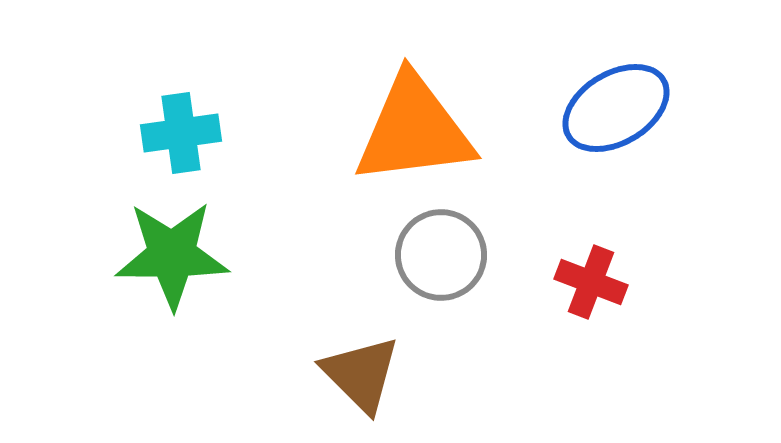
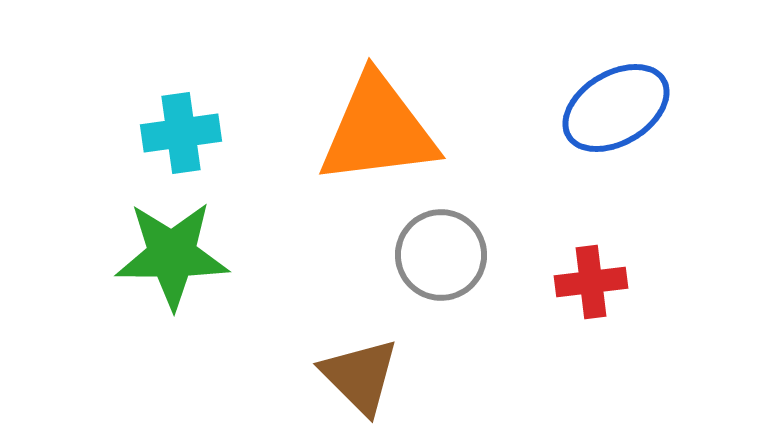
orange triangle: moved 36 px left
red cross: rotated 28 degrees counterclockwise
brown triangle: moved 1 px left, 2 px down
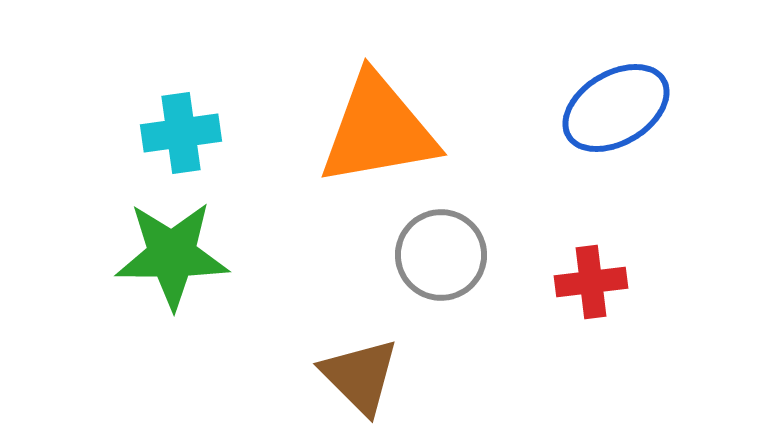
orange triangle: rotated 3 degrees counterclockwise
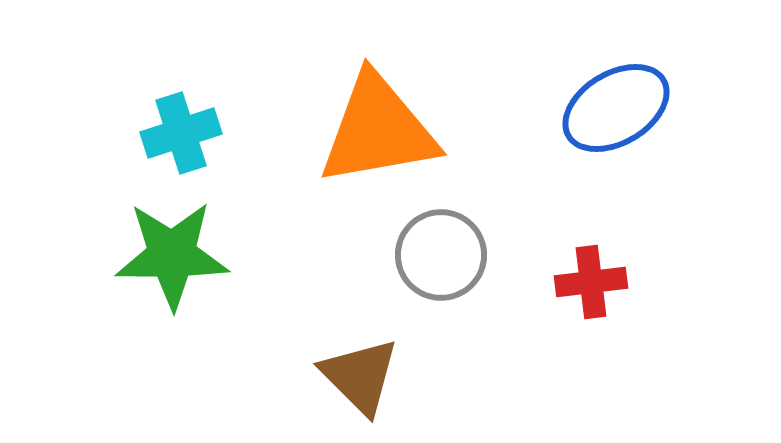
cyan cross: rotated 10 degrees counterclockwise
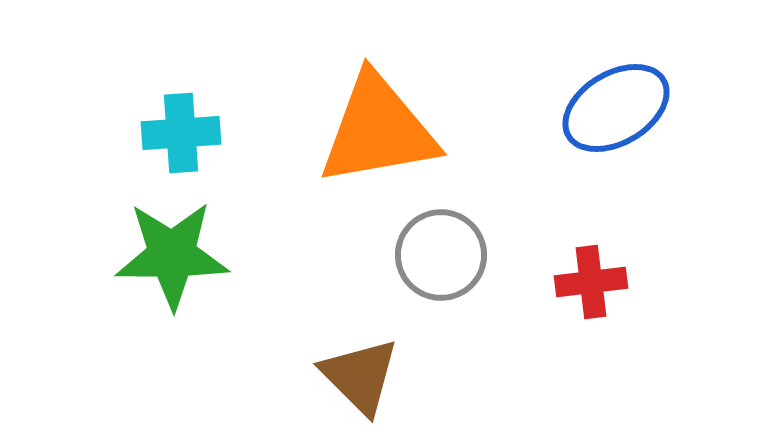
cyan cross: rotated 14 degrees clockwise
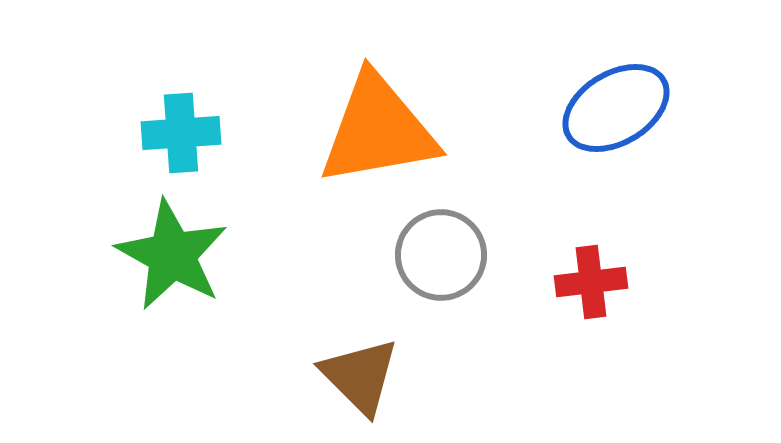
green star: rotated 29 degrees clockwise
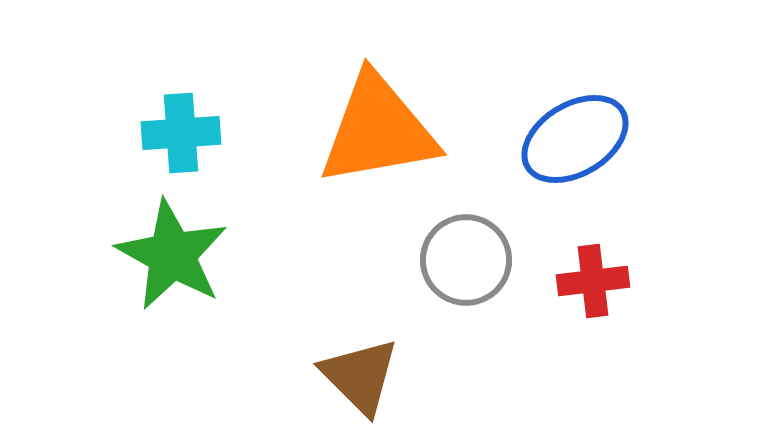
blue ellipse: moved 41 px left, 31 px down
gray circle: moved 25 px right, 5 px down
red cross: moved 2 px right, 1 px up
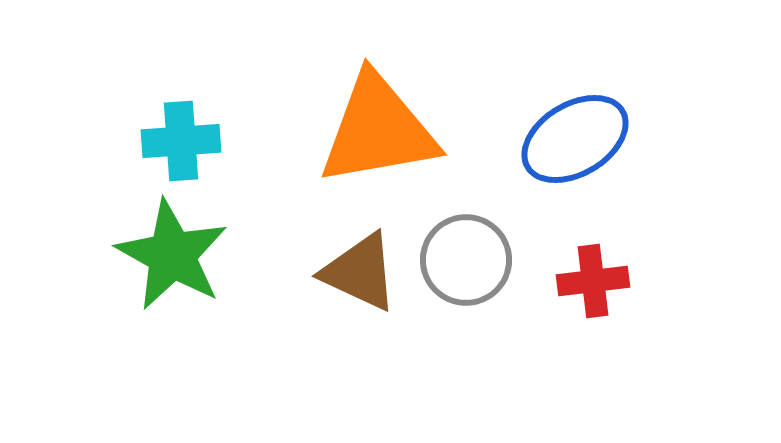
cyan cross: moved 8 px down
brown triangle: moved 104 px up; rotated 20 degrees counterclockwise
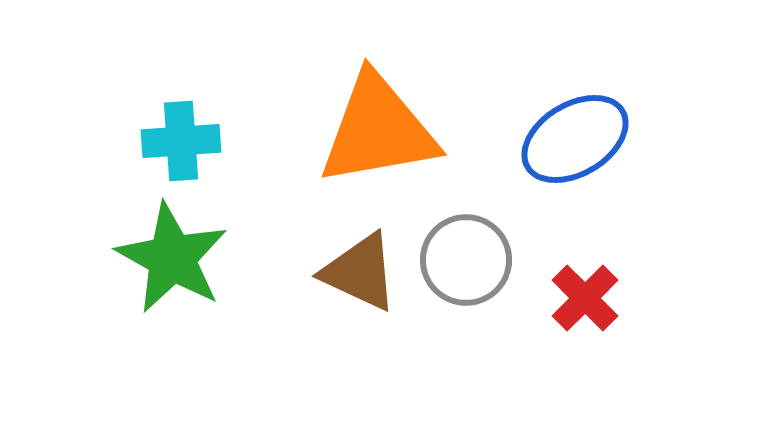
green star: moved 3 px down
red cross: moved 8 px left, 17 px down; rotated 38 degrees counterclockwise
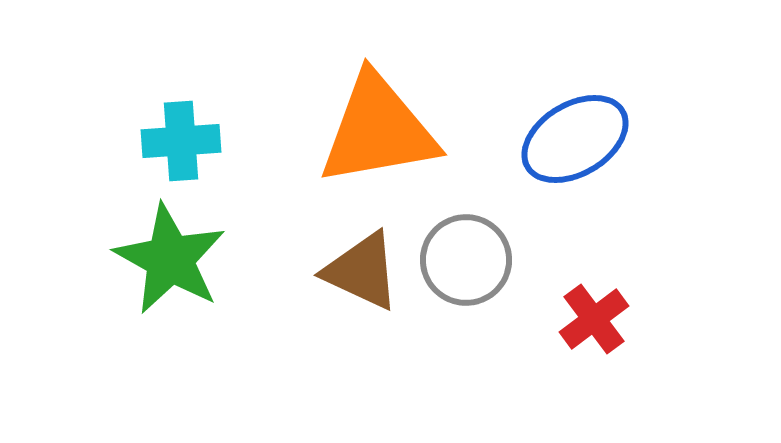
green star: moved 2 px left, 1 px down
brown triangle: moved 2 px right, 1 px up
red cross: moved 9 px right, 21 px down; rotated 8 degrees clockwise
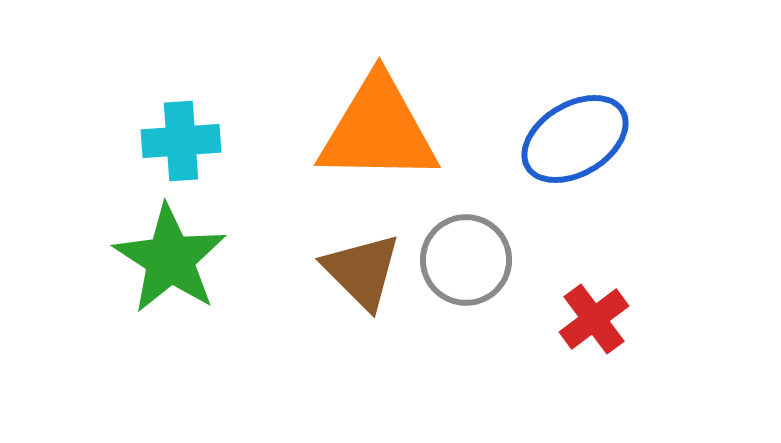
orange triangle: rotated 11 degrees clockwise
green star: rotated 4 degrees clockwise
brown triangle: rotated 20 degrees clockwise
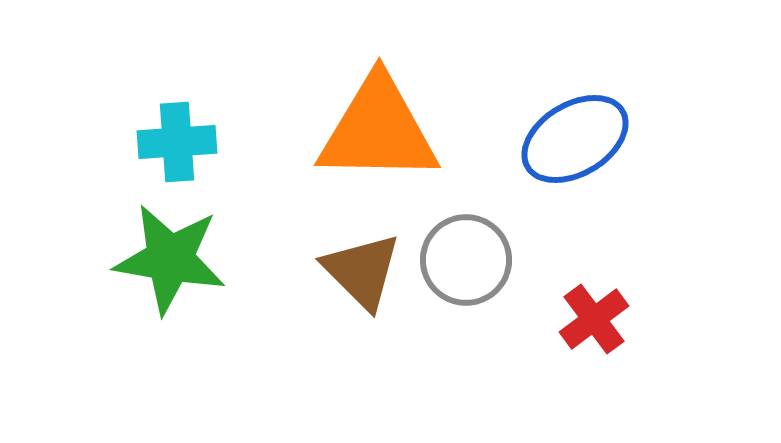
cyan cross: moved 4 px left, 1 px down
green star: rotated 23 degrees counterclockwise
